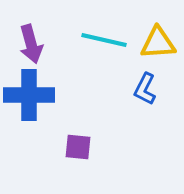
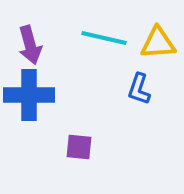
cyan line: moved 2 px up
purple arrow: moved 1 px left, 1 px down
blue L-shape: moved 6 px left; rotated 8 degrees counterclockwise
purple square: moved 1 px right
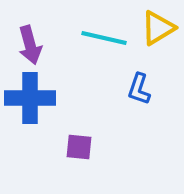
yellow triangle: moved 15 px up; rotated 27 degrees counterclockwise
blue cross: moved 1 px right, 3 px down
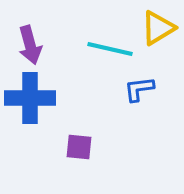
cyan line: moved 6 px right, 11 px down
blue L-shape: rotated 64 degrees clockwise
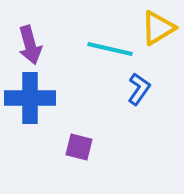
blue L-shape: rotated 132 degrees clockwise
purple square: rotated 8 degrees clockwise
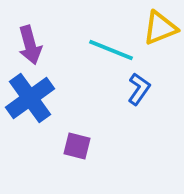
yellow triangle: moved 2 px right; rotated 9 degrees clockwise
cyan line: moved 1 px right, 1 px down; rotated 9 degrees clockwise
blue cross: rotated 36 degrees counterclockwise
purple square: moved 2 px left, 1 px up
